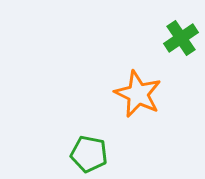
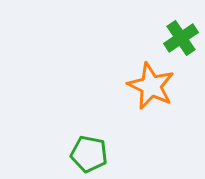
orange star: moved 13 px right, 8 px up
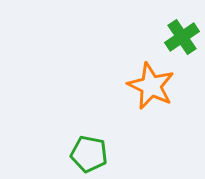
green cross: moved 1 px right, 1 px up
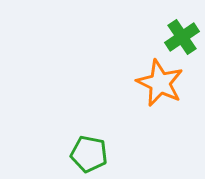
orange star: moved 9 px right, 3 px up
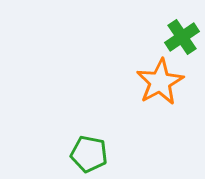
orange star: moved 1 px up; rotated 18 degrees clockwise
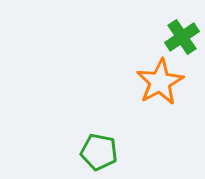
green pentagon: moved 10 px right, 2 px up
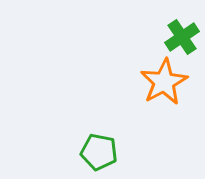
orange star: moved 4 px right
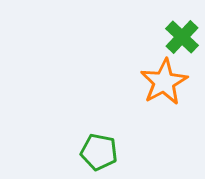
green cross: rotated 12 degrees counterclockwise
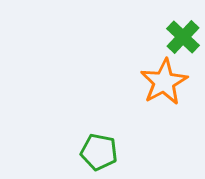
green cross: moved 1 px right
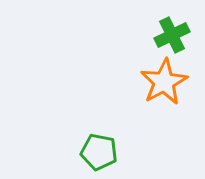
green cross: moved 11 px left, 2 px up; rotated 20 degrees clockwise
